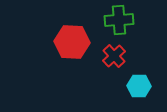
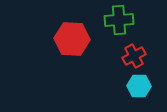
red hexagon: moved 3 px up
red cross: moved 20 px right; rotated 15 degrees clockwise
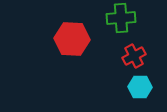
green cross: moved 2 px right, 2 px up
cyan hexagon: moved 1 px right, 1 px down
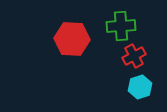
green cross: moved 8 px down
cyan hexagon: rotated 20 degrees counterclockwise
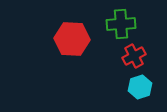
green cross: moved 2 px up
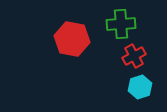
red hexagon: rotated 8 degrees clockwise
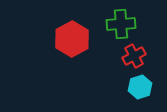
red hexagon: rotated 20 degrees clockwise
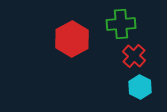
red cross: rotated 20 degrees counterclockwise
cyan hexagon: rotated 15 degrees counterclockwise
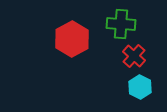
green cross: rotated 8 degrees clockwise
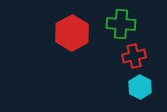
red hexagon: moved 6 px up
red cross: rotated 35 degrees clockwise
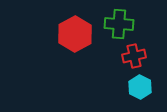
green cross: moved 2 px left
red hexagon: moved 3 px right, 1 px down
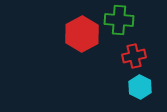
green cross: moved 4 px up
red hexagon: moved 7 px right
